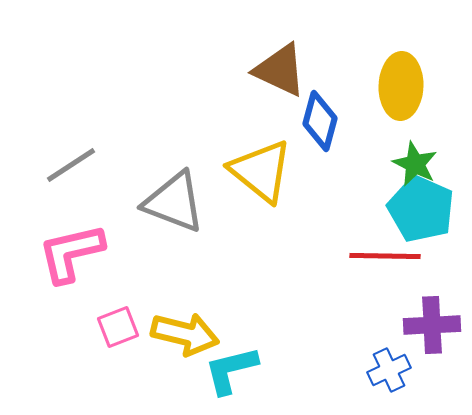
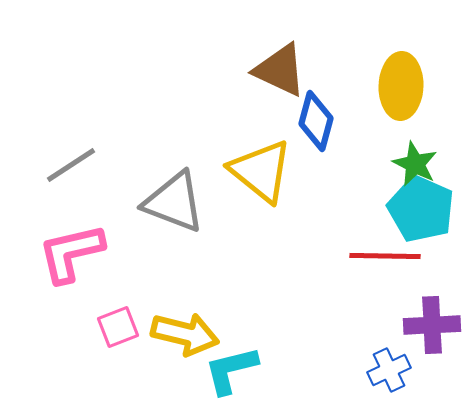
blue diamond: moved 4 px left
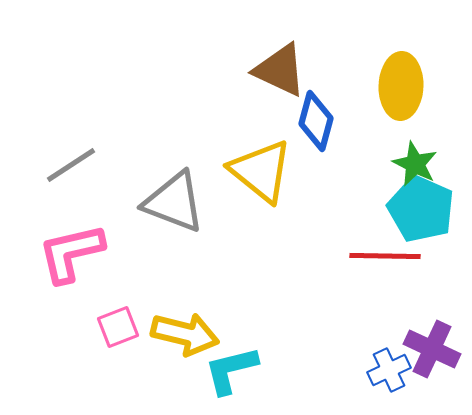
purple cross: moved 24 px down; rotated 28 degrees clockwise
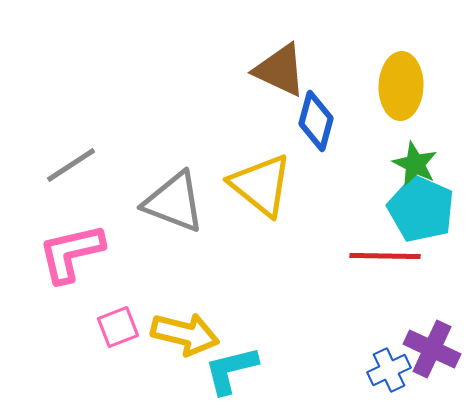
yellow triangle: moved 14 px down
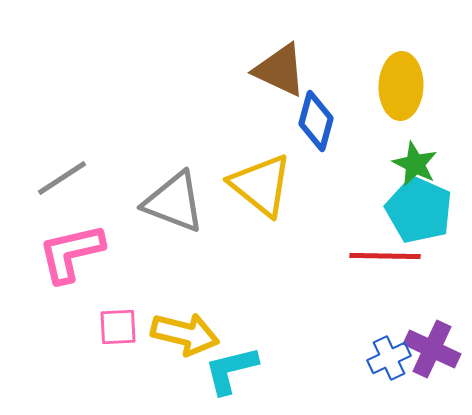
gray line: moved 9 px left, 13 px down
cyan pentagon: moved 2 px left, 1 px down
pink square: rotated 18 degrees clockwise
blue cross: moved 12 px up
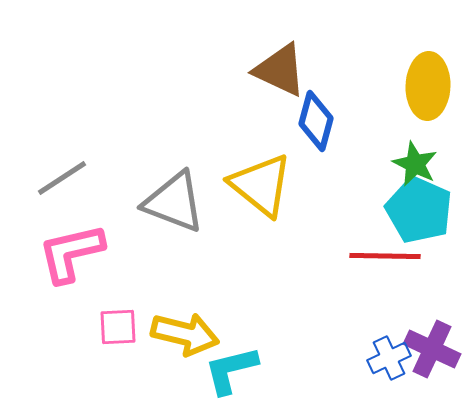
yellow ellipse: moved 27 px right
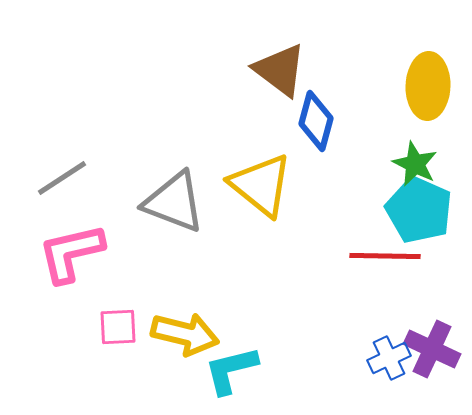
brown triangle: rotated 12 degrees clockwise
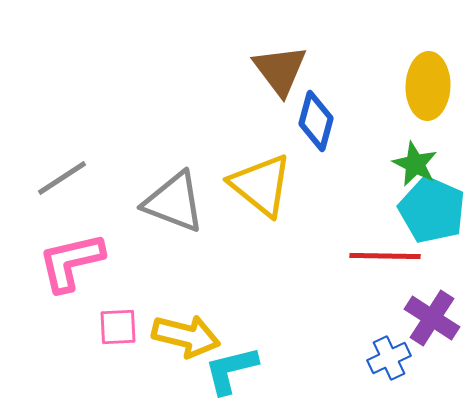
brown triangle: rotated 16 degrees clockwise
cyan pentagon: moved 13 px right
pink L-shape: moved 9 px down
yellow arrow: moved 1 px right, 2 px down
purple cross: moved 31 px up; rotated 8 degrees clockwise
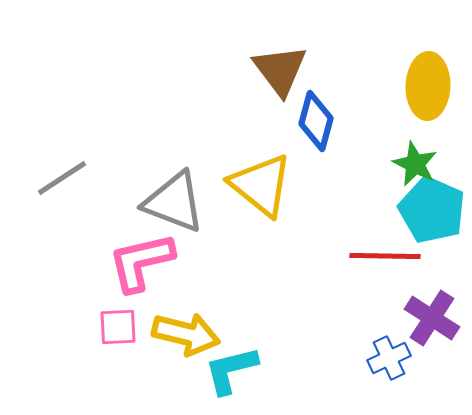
pink L-shape: moved 70 px right
yellow arrow: moved 2 px up
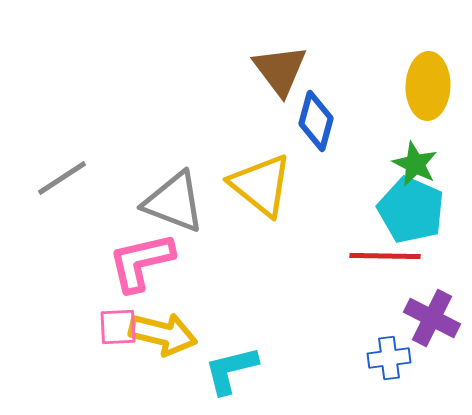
cyan pentagon: moved 21 px left
purple cross: rotated 6 degrees counterclockwise
yellow arrow: moved 23 px left
blue cross: rotated 18 degrees clockwise
